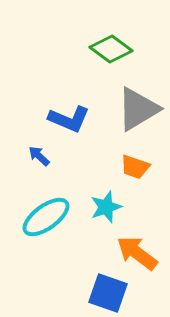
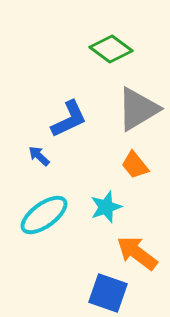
blue L-shape: rotated 48 degrees counterclockwise
orange trapezoid: moved 2 px up; rotated 32 degrees clockwise
cyan ellipse: moved 2 px left, 2 px up
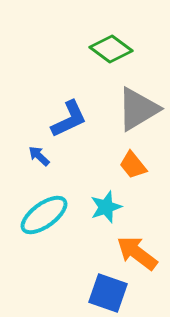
orange trapezoid: moved 2 px left
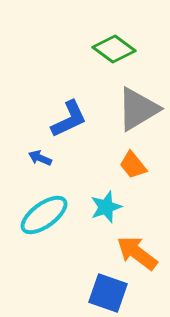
green diamond: moved 3 px right
blue arrow: moved 1 px right, 2 px down; rotated 20 degrees counterclockwise
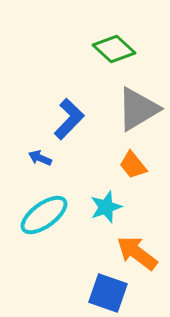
green diamond: rotated 6 degrees clockwise
blue L-shape: rotated 21 degrees counterclockwise
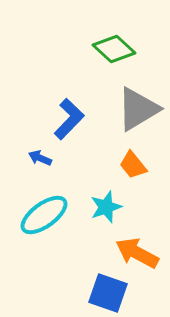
orange arrow: rotated 9 degrees counterclockwise
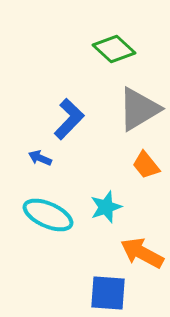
gray triangle: moved 1 px right
orange trapezoid: moved 13 px right
cyan ellipse: moved 4 px right; rotated 60 degrees clockwise
orange arrow: moved 5 px right
blue square: rotated 15 degrees counterclockwise
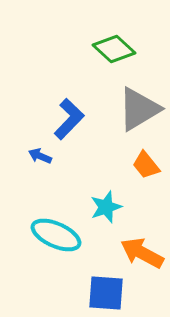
blue arrow: moved 2 px up
cyan ellipse: moved 8 px right, 20 px down
blue square: moved 2 px left
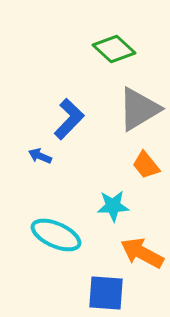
cyan star: moved 7 px right, 1 px up; rotated 16 degrees clockwise
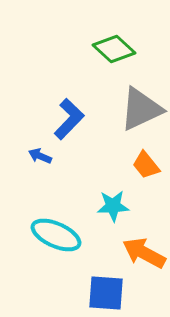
gray triangle: moved 2 px right; rotated 6 degrees clockwise
orange arrow: moved 2 px right
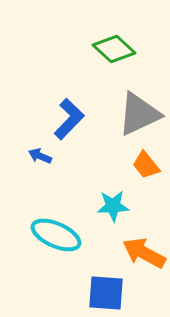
gray triangle: moved 2 px left, 5 px down
